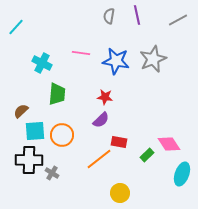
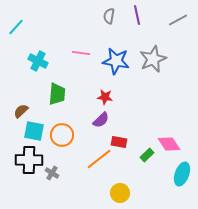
cyan cross: moved 4 px left, 2 px up
cyan square: moved 1 px left; rotated 15 degrees clockwise
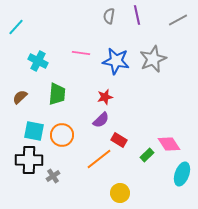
red star: rotated 21 degrees counterclockwise
brown semicircle: moved 1 px left, 14 px up
red rectangle: moved 2 px up; rotated 21 degrees clockwise
gray cross: moved 1 px right, 3 px down; rotated 24 degrees clockwise
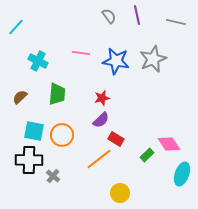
gray semicircle: rotated 133 degrees clockwise
gray line: moved 2 px left, 2 px down; rotated 42 degrees clockwise
red star: moved 3 px left, 1 px down
red rectangle: moved 3 px left, 1 px up
gray cross: rotated 16 degrees counterclockwise
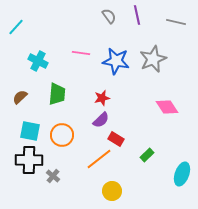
cyan square: moved 4 px left
pink diamond: moved 2 px left, 37 px up
yellow circle: moved 8 px left, 2 px up
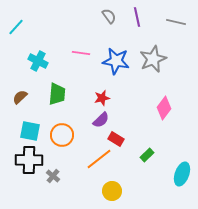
purple line: moved 2 px down
pink diamond: moved 3 px left, 1 px down; rotated 70 degrees clockwise
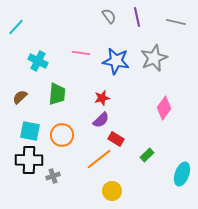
gray star: moved 1 px right, 1 px up
gray cross: rotated 32 degrees clockwise
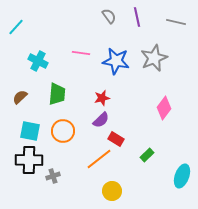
orange circle: moved 1 px right, 4 px up
cyan ellipse: moved 2 px down
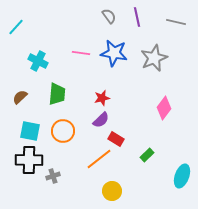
blue star: moved 2 px left, 8 px up
